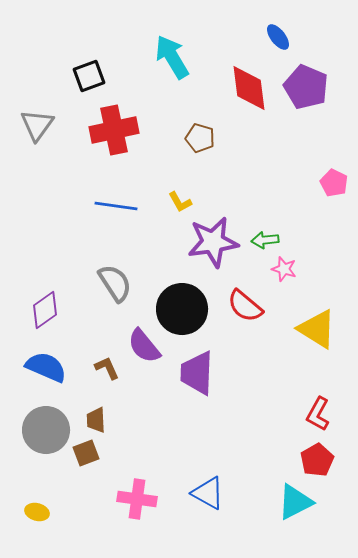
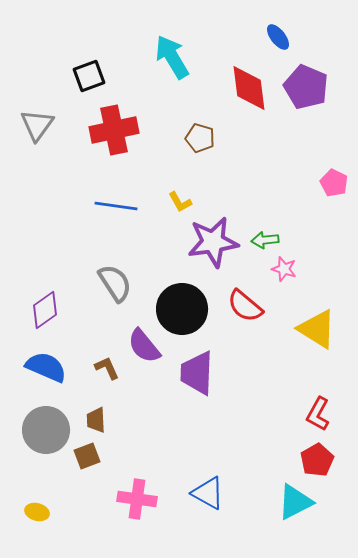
brown square: moved 1 px right, 3 px down
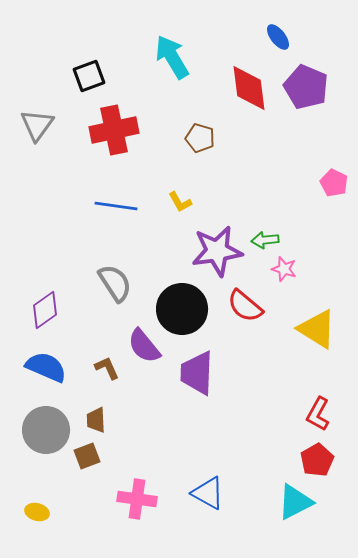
purple star: moved 4 px right, 9 px down
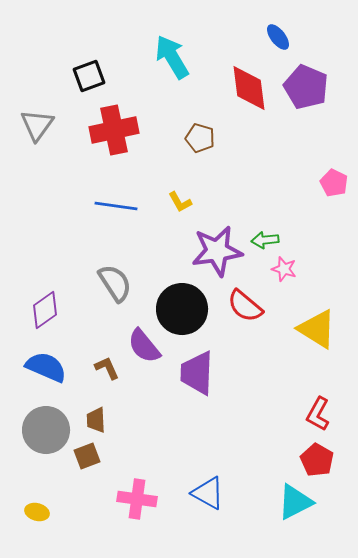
red pentagon: rotated 12 degrees counterclockwise
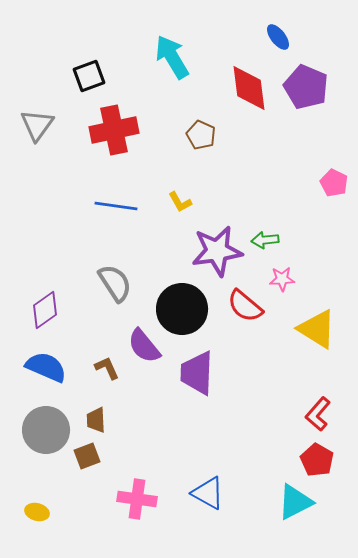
brown pentagon: moved 1 px right, 3 px up; rotated 8 degrees clockwise
pink star: moved 2 px left, 10 px down; rotated 20 degrees counterclockwise
red L-shape: rotated 12 degrees clockwise
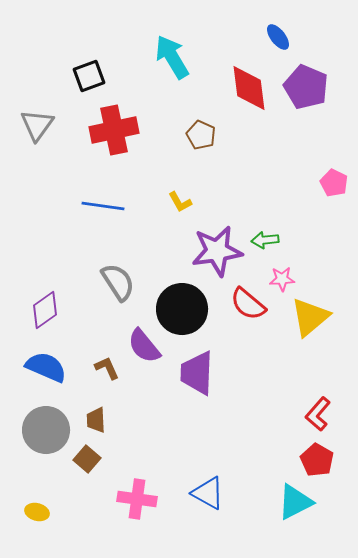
blue line: moved 13 px left
gray semicircle: moved 3 px right, 1 px up
red semicircle: moved 3 px right, 2 px up
yellow triangle: moved 7 px left, 12 px up; rotated 48 degrees clockwise
brown square: moved 3 px down; rotated 28 degrees counterclockwise
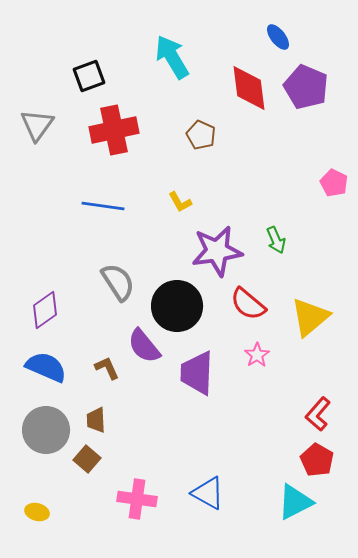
green arrow: moved 11 px right; rotated 108 degrees counterclockwise
pink star: moved 25 px left, 76 px down; rotated 30 degrees counterclockwise
black circle: moved 5 px left, 3 px up
